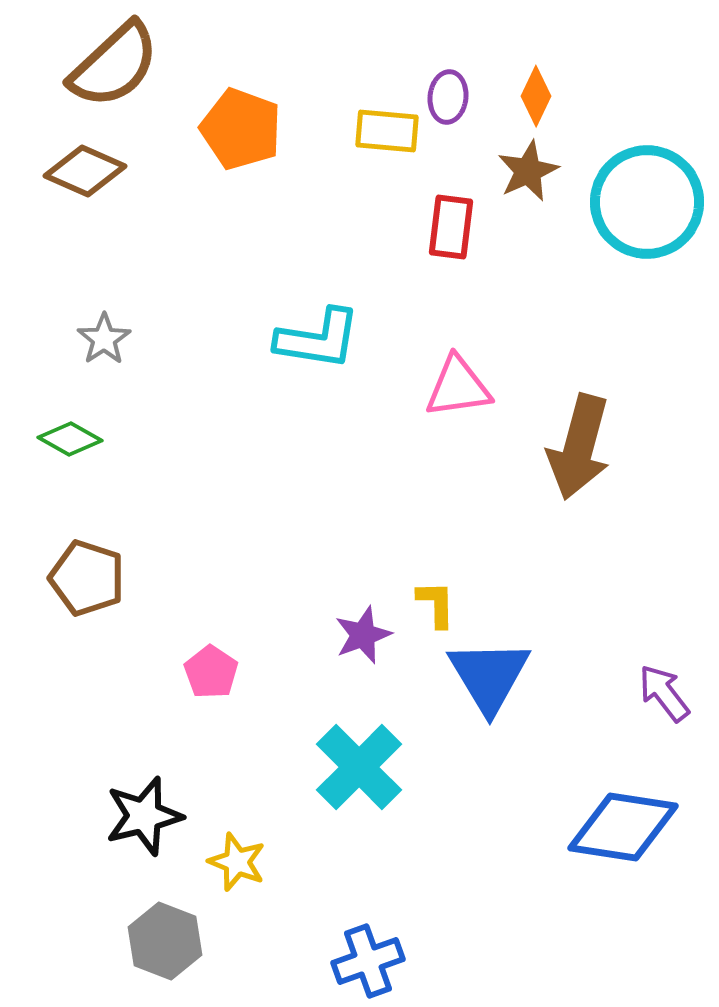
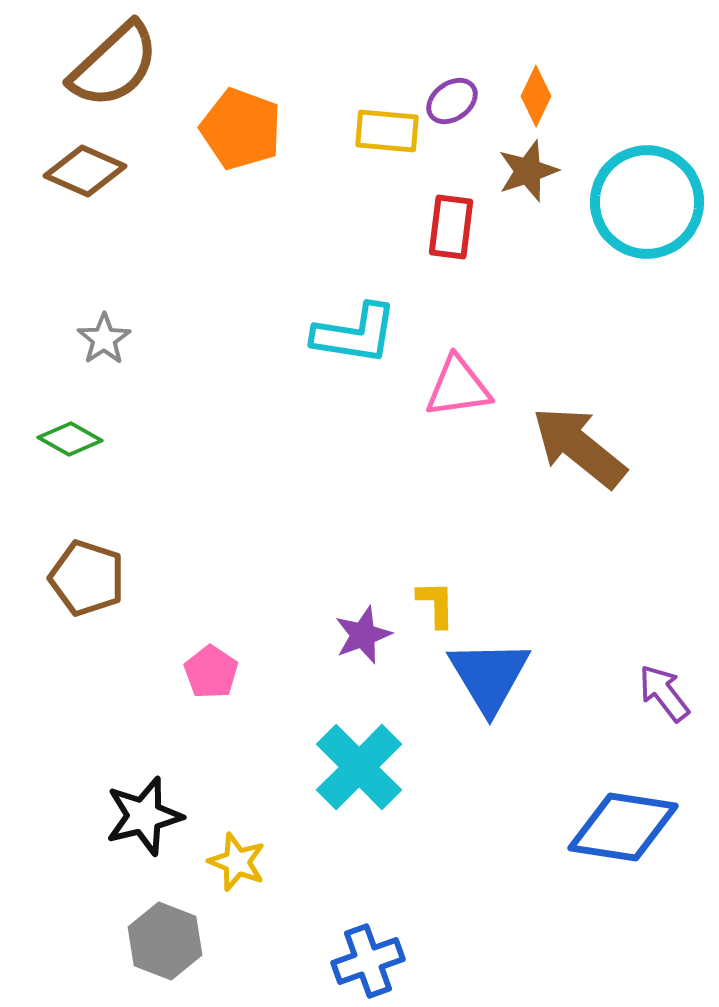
purple ellipse: moved 4 px right, 4 px down; rotated 48 degrees clockwise
brown star: rotated 6 degrees clockwise
cyan L-shape: moved 37 px right, 5 px up
brown arrow: rotated 114 degrees clockwise
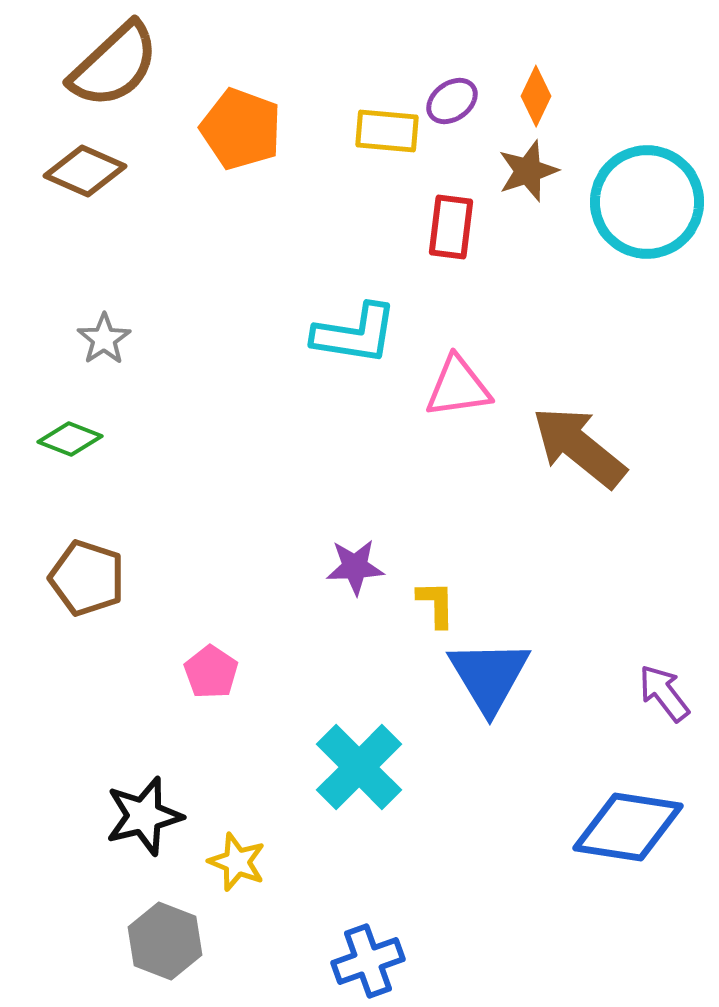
green diamond: rotated 8 degrees counterclockwise
purple star: moved 8 px left, 68 px up; rotated 18 degrees clockwise
blue diamond: moved 5 px right
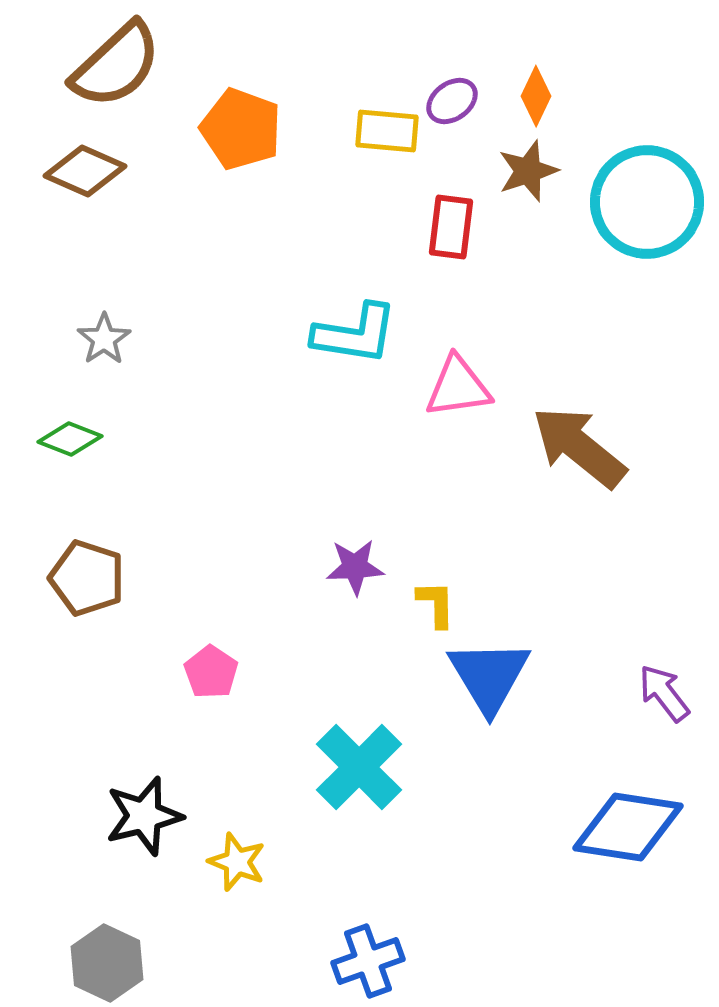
brown semicircle: moved 2 px right
gray hexagon: moved 58 px left, 22 px down; rotated 4 degrees clockwise
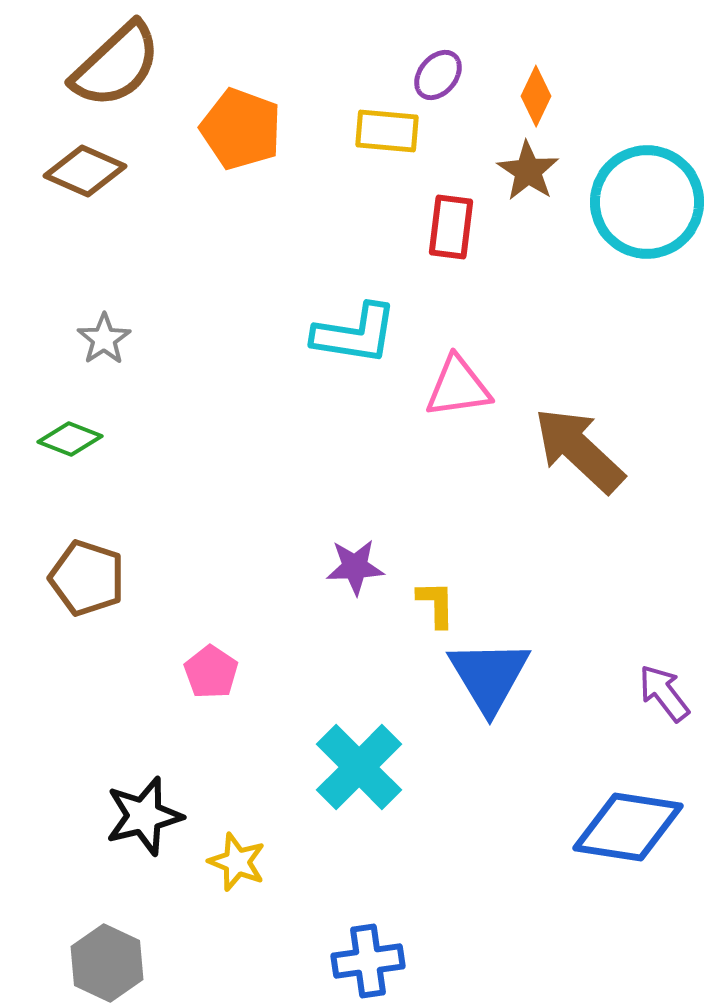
purple ellipse: moved 14 px left, 26 px up; rotated 15 degrees counterclockwise
brown star: rotated 20 degrees counterclockwise
brown arrow: moved 3 px down; rotated 4 degrees clockwise
blue cross: rotated 12 degrees clockwise
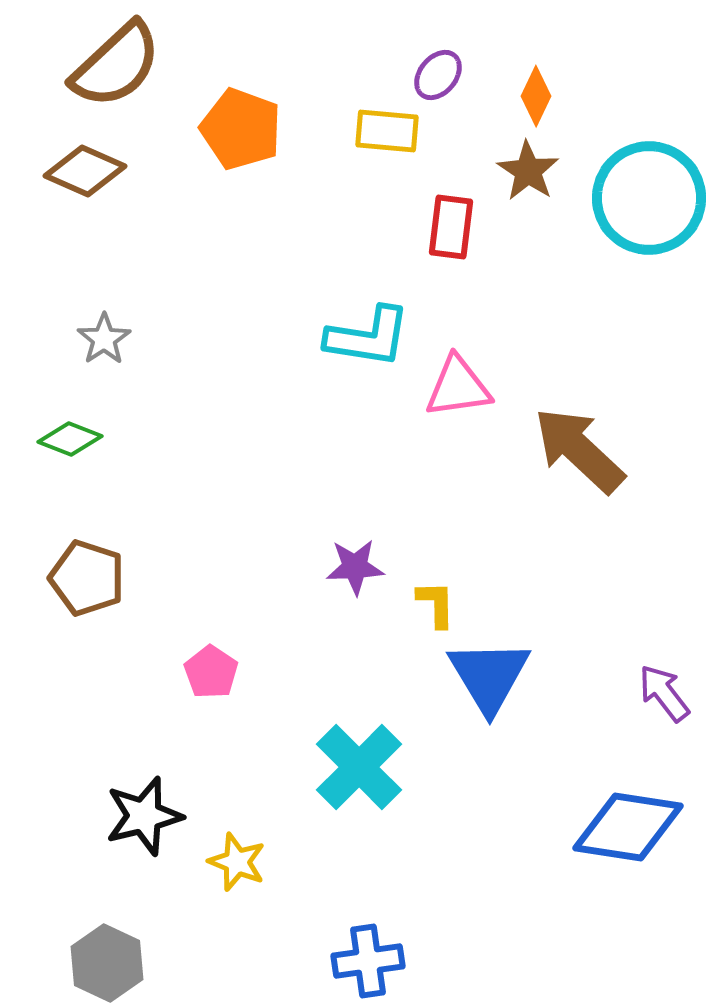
cyan circle: moved 2 px right, 4 px up
cyan L-shape: moved 13 px right, 3 px down
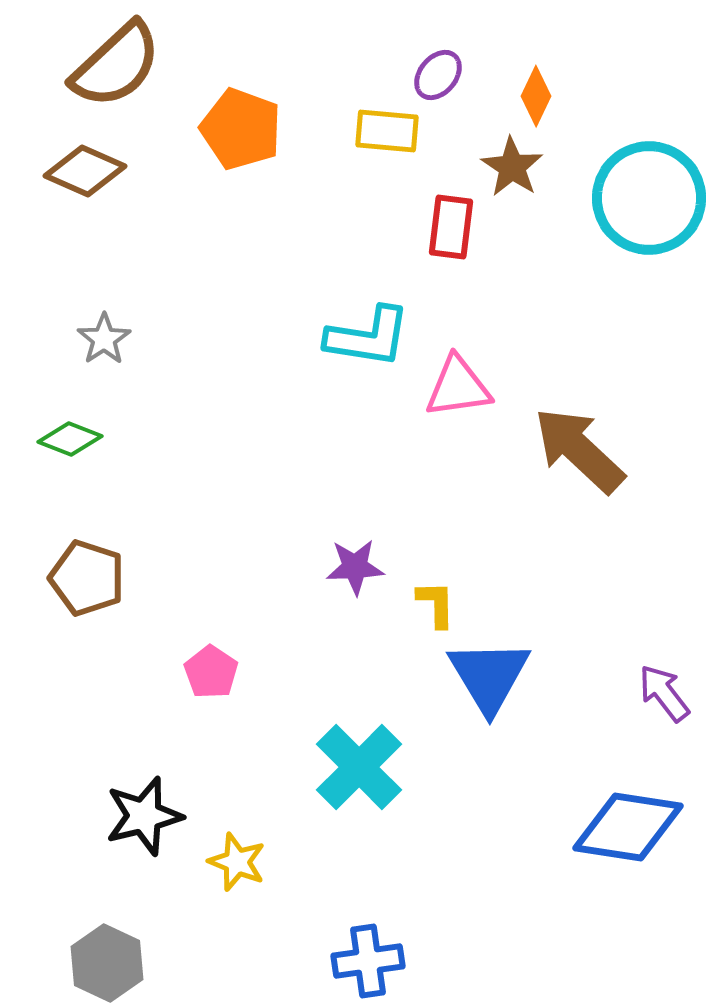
brown star: moved 16 px left, 4 px up
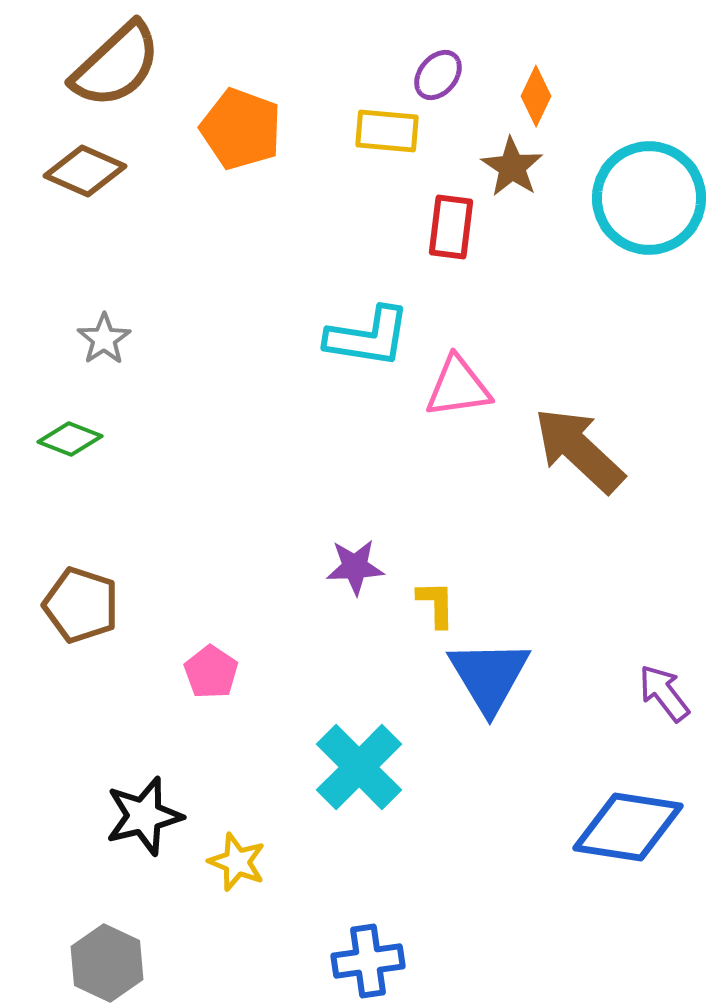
brown pentagon: moved 6 px left, 27 px down
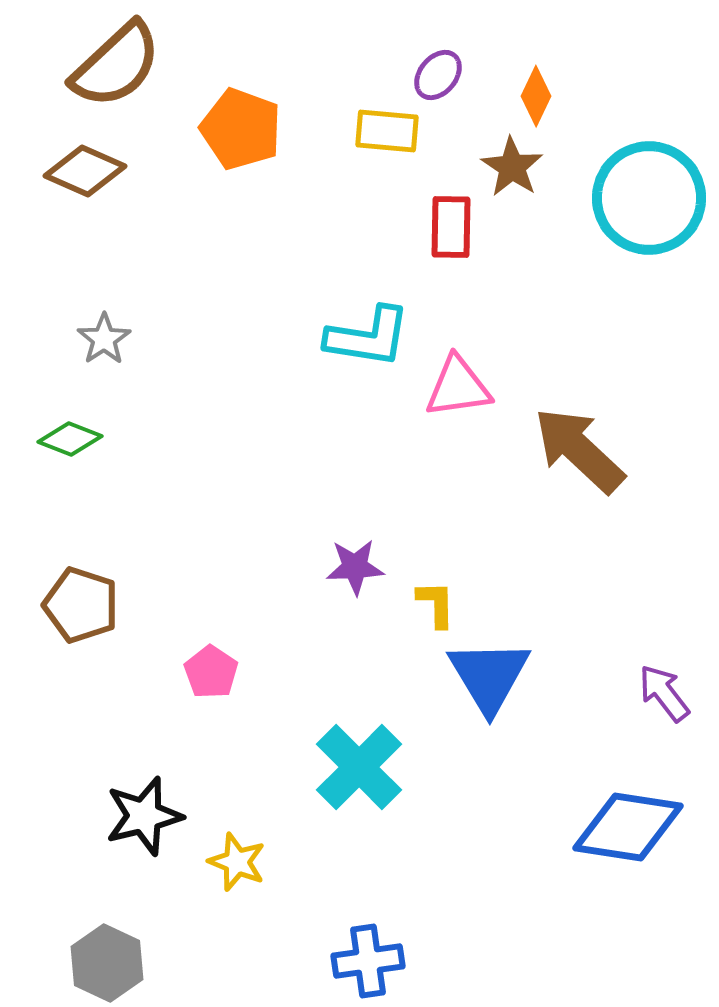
red rectangle: rotated 6 degrees counterclockwise
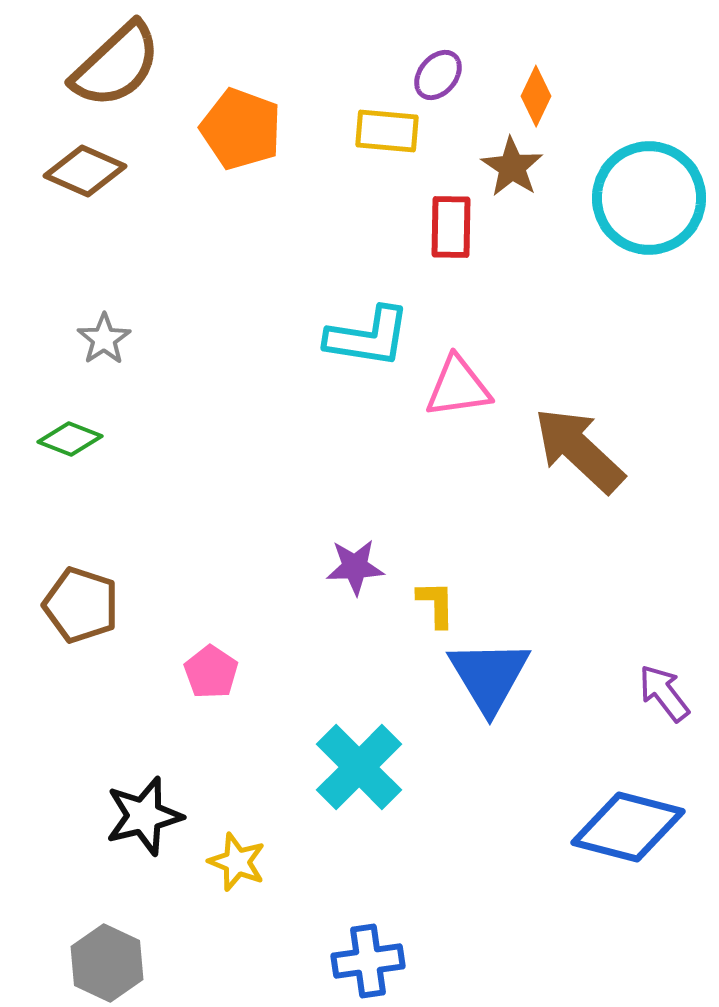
blue diamond: rotated 6 degrees clockwise
